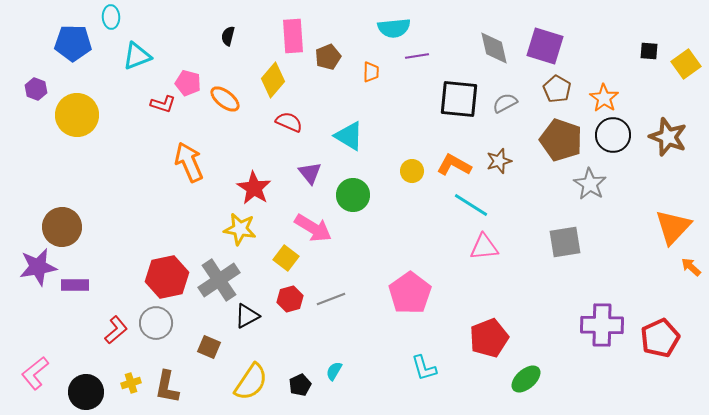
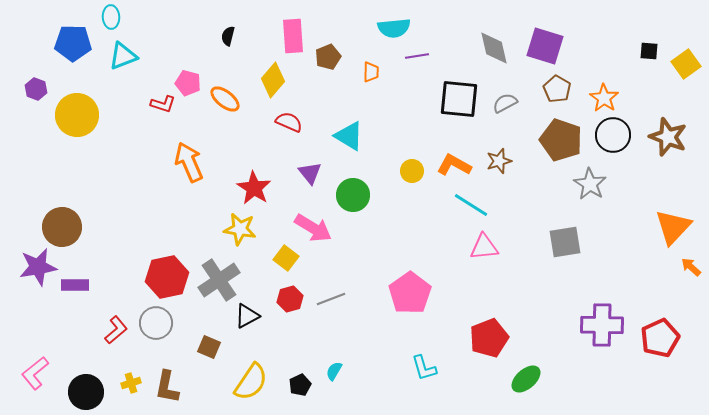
cyan triangle at (137, 56): moved 14 px left
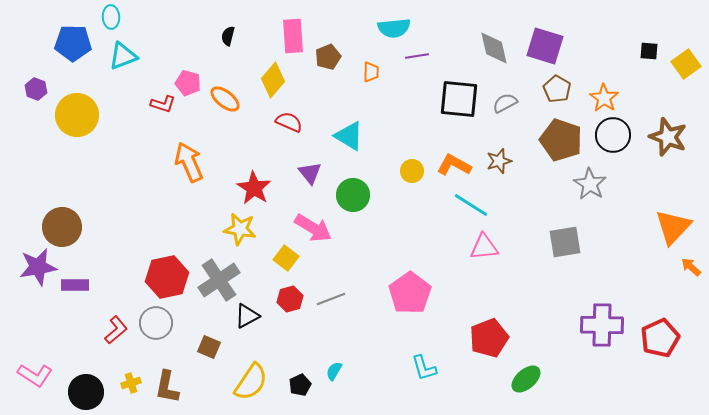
pink L-shape at (35, 373): moved 2 px down; rotated 108 degrees counterclockwise
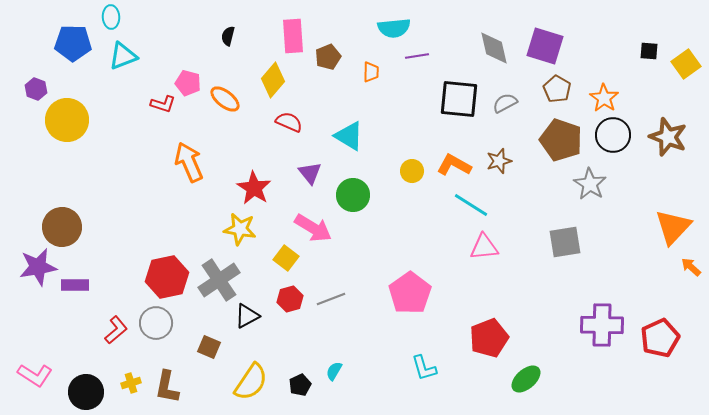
yellow circle at (77, 115): moved 10 px left, 5 px down
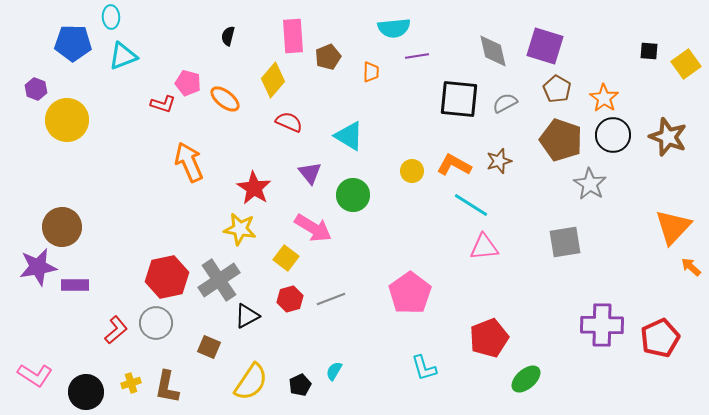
gray diamond at (494, 48): moved 1 px left, 3 px down
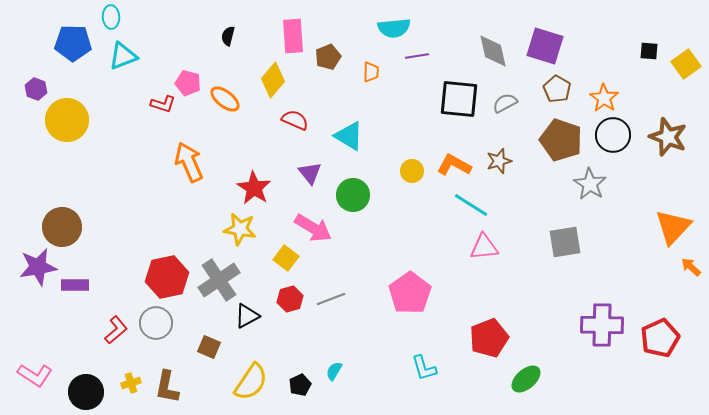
red semicircle at (289, 122): moved 6 px right, 2 px up
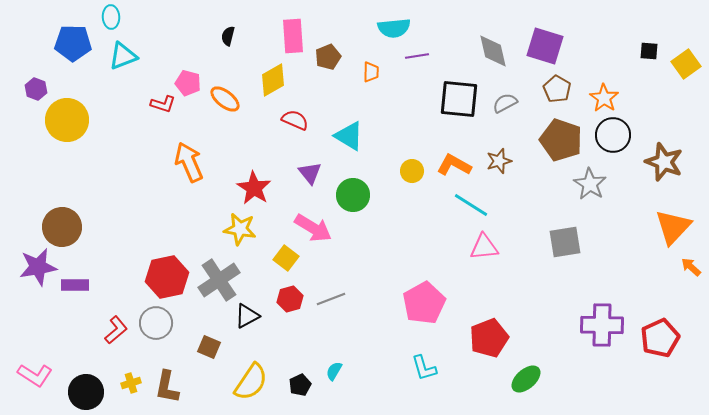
yellow diamond at (273, 80): rotated 20 degrees clockwise
brown star at (668, 137): moved 4 px left, 25 px down
pink pentagon at (410, 293): moved 14 px right, 10 px down; rotated 6 degrees clockwise
